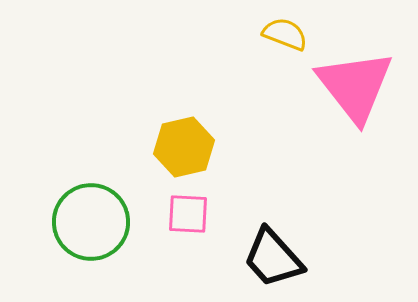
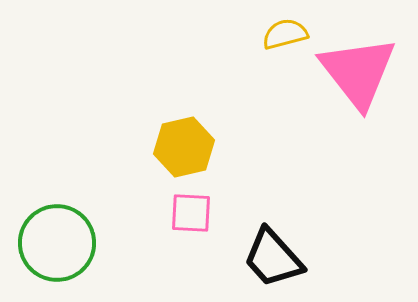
yellow semicircle: rotated 36 degrees counterclockwise
pink triangle: moved 3 px right, 14 px up
pink square: moved 3 px right, 1 px up
green circle: moved 34 px left, 21 px down
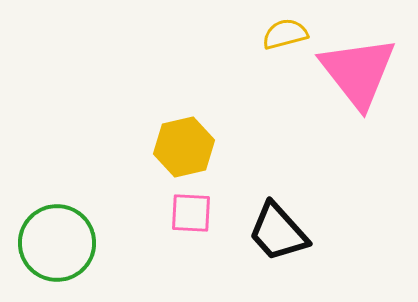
black trapezoid: moved 5 px right, 26 px up
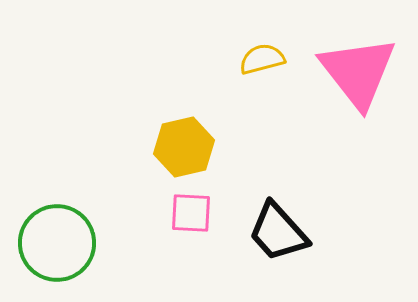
yellow semicircle: moved 23 px left, 25 px down
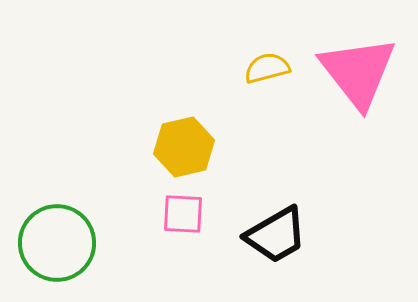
yellow semicircle: moved 5 px right, 9 px down
pink square: moved 8 px left, 1 px down
black trapezoid: moved 2 px left, 3 px down; rotated 78 degrees counterclockwise
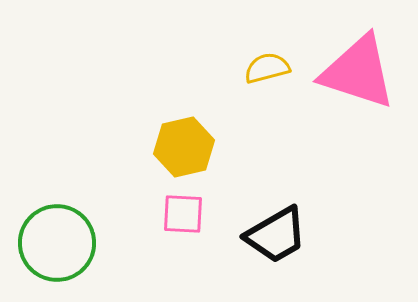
pink triangle: rotated 34 degrees counterclockwise
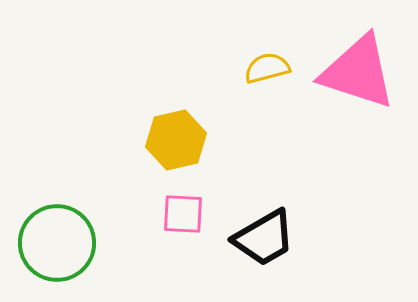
yellow hexagon: moved 8 px left, 7 px up
black trapezoid: moved 12 px left, 3 px down
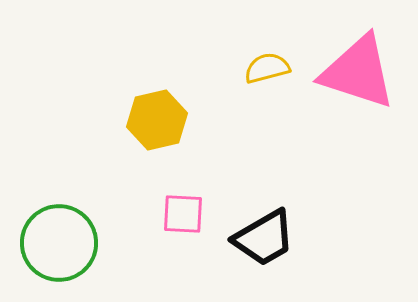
yellow hexagon: moved 19 px left, 20 px up
green circle: moved 2 px right
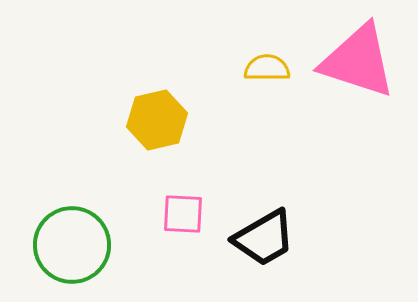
yellow semicircle: rotated 15 degrees clockwise
pink triangle: moved 11 px up
green circle: moved 13 px right, 2 px down
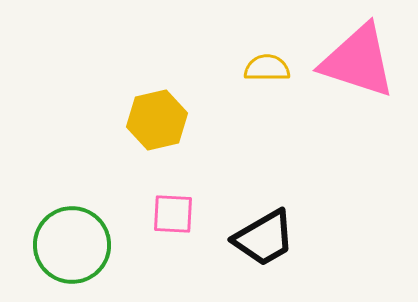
pink square: moved 10 px left
